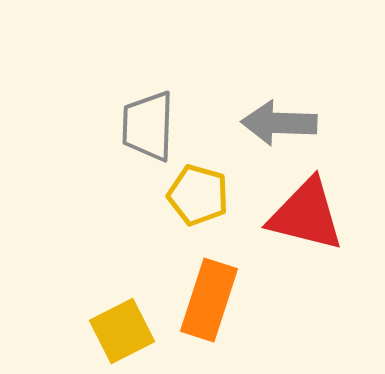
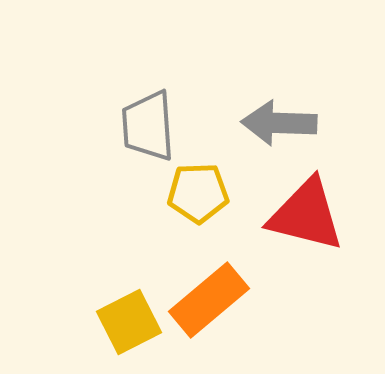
gray trapezoid: rotated 6 degrees counterclockwise
yellow pentagon: moved 2 px up; rotated 18 degrees counterclockwise
orange rectangle: rotated 32 degrees clockwise
yellow square: moved 7 px right, 9 px up
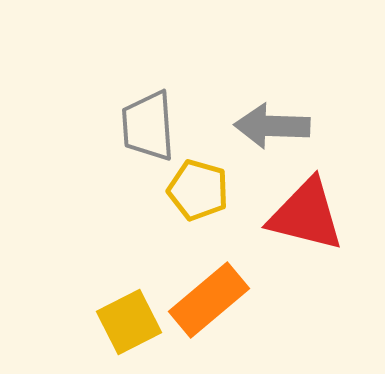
gray arrow: moved 7 px left, 3 px down
yellow pentagon: moved 3 px up; rotated 18 degrees clockwise
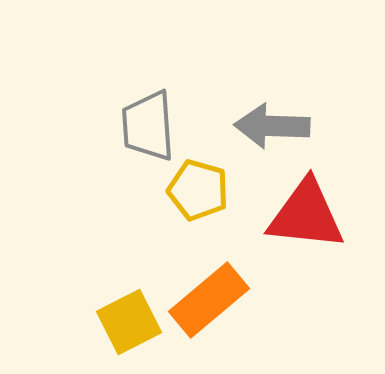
red triangle: rotated 8 degrees counterclockwise
